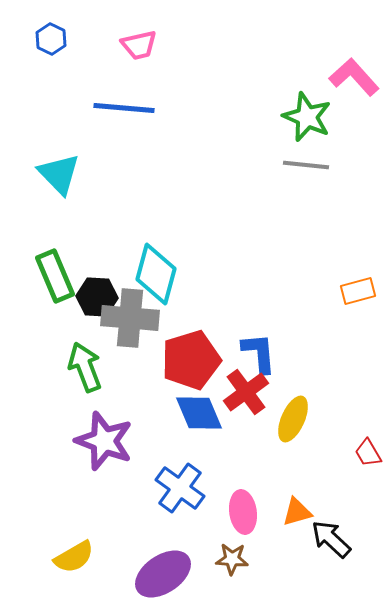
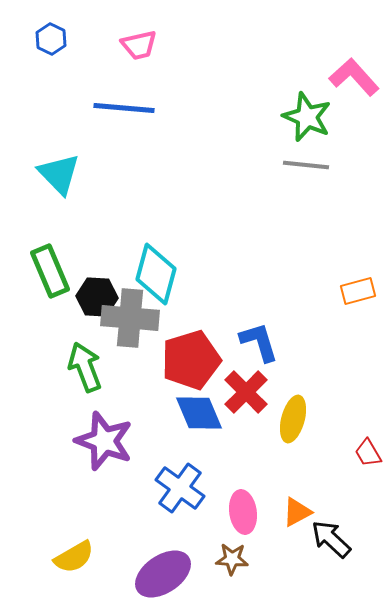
green rectangle: moved 5 px left, 5 px up
blue L-shape: moved 11 px up; rotated 12 degrees counterclockwise
red cross: rotated 9 degrees counterclockwise
yellow ellipse: rotated 9 degrees counterclockwise
orange triangle: rotated 12 degrees counterclockwise
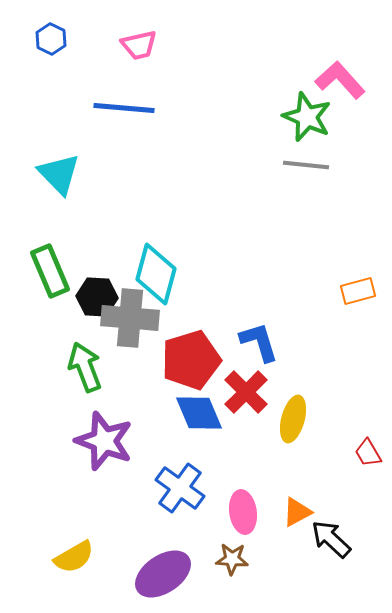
pink L-shape: moved 14 px left, 3 px down
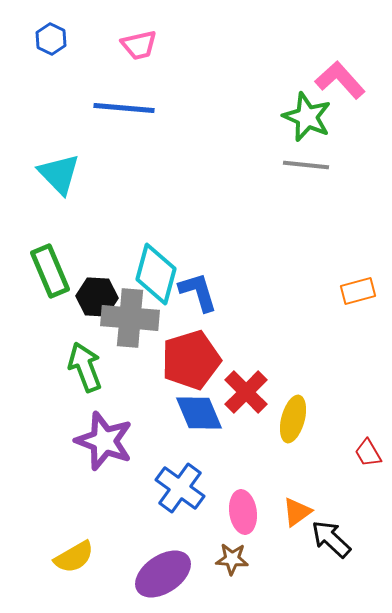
blue L-shape: moved 61 px left, 50 px up
orange triangle: rotated 8 degrees counterclockwise
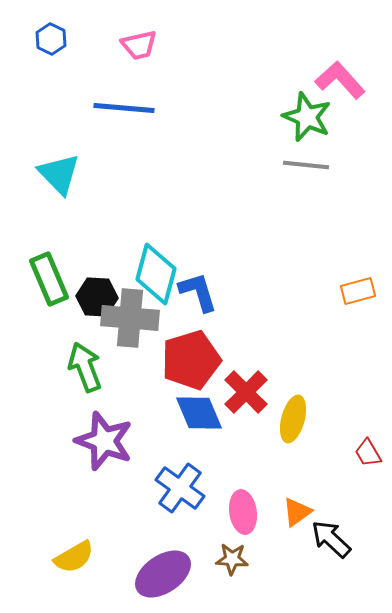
green rectangle: moved 1 px left, 8 px down
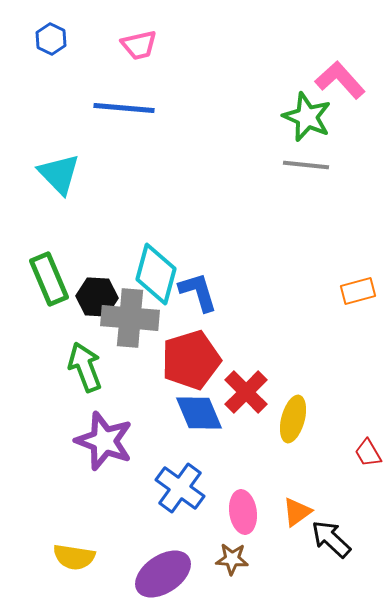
yellow semicircle: rotated 39 degrees clockwise
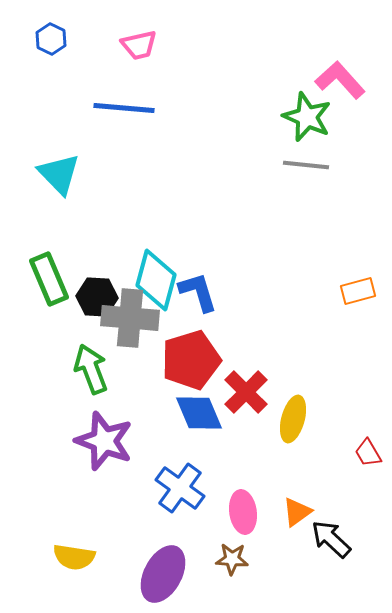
cyan diamond: moved 6 px down
green arrow: moved 6 px right, 2 px down
purple ellipse: rotated 28 degrees counterclockwise
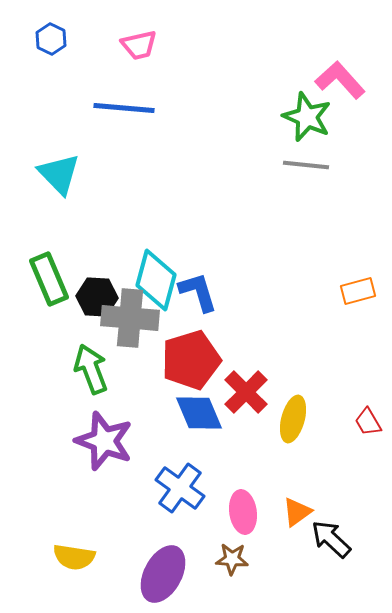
red trapezoid: moved 31 px up
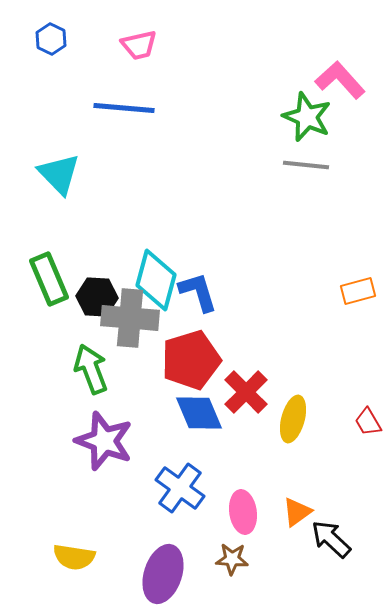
purple ellipse: rotated 10 degrees counterclockwise
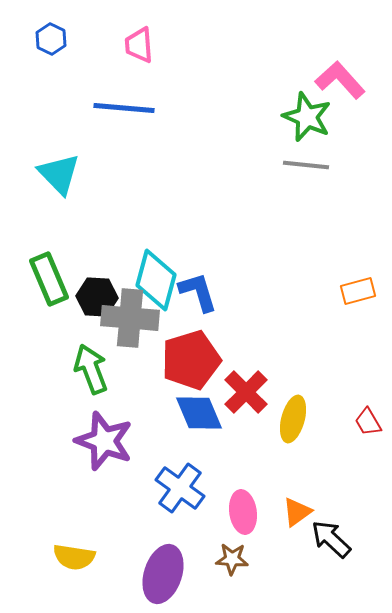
pink trapezoid: rotated 99 degrees clockwise
